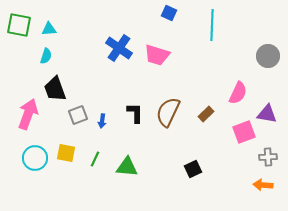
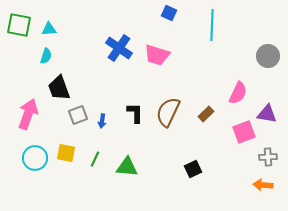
black trapezoid: moved 4 px right, 1 px up
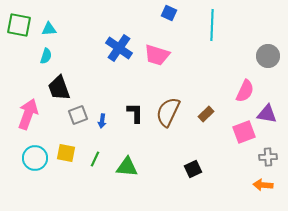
pink semicircle: moved 7 px right, 2 px up
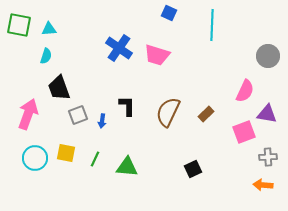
black L-shape: moved 8 px left, 7 px up
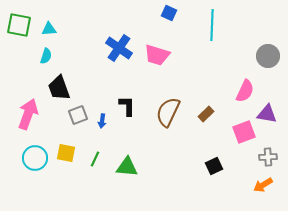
black square: moved 21 px right, 3 px up
orange arrow: rotated 36 degrees counterclockwise
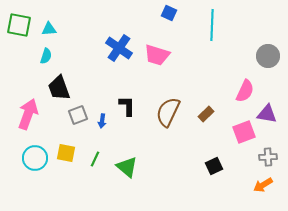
green triangle: rotated 35 degrees clockwise
